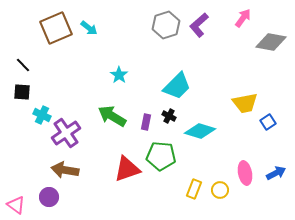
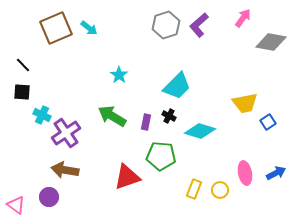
red triangle: moved 8 px down
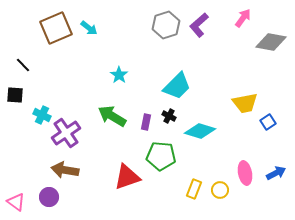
black square: moved 7 px left, 3 px down
pink triangle: moved 3 px up
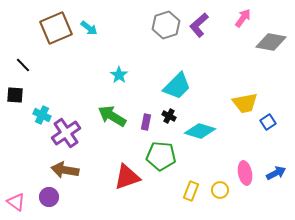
yellow rectangle: moved 3 px left, 2 px down
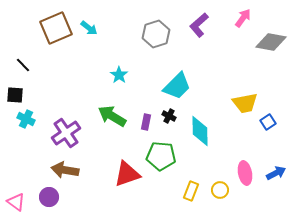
gray hexagon: moved 10 px left, 9 px down
cyan cross: moved 16 px left, 4 px down
cyan diamond: rotated 72 degrees clockwise
red triangle: moved 3 px up
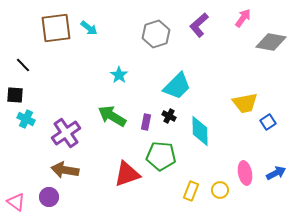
brown square: rotated 16 degrees clockwise
